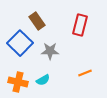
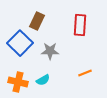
brown rectangle: rotated 60 degrees clockwise
red rectangle: rotated 10 degrees counterclockwise
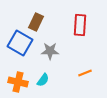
brown rectangle: moved 1 px left, 1 px down
blue square: rotated 15 degrees counterclockwise
cyan semicircle: rotated 24 degrees counterclockwise
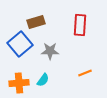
brown rectangle: rotated 48 degrees clockwise
blue square: moved 1 px down; rotated 20 degrees clockwise
orange cross: moved 1 px right, 1 px down; rotated 18 degrees counterclockwise
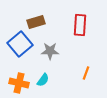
orange line: moved 1 px right; rotated 48 degrees counterclockwise
orange cross: rotated 18 degrees clockwise
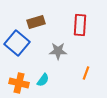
blue square: moved 3 px left, 1 px up; rotated 10 degrees counterclockwise
gray star: moved 8 px right
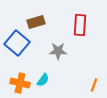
orange line: moved 8 px right, 12 px down
orange cross: moved 1 px right
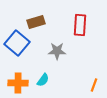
gray star: moved 1 px left
orange cross: moved 2 px left; rotated 12 degrees counterclockwise
